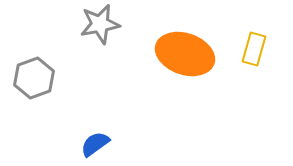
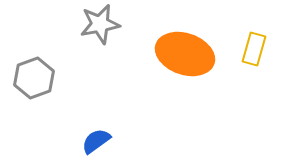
blue semicircle: moved 1 px right, 3 px up
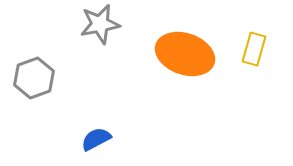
blue semicircle: moved 2 px up; rotated 8 degrees clockwise
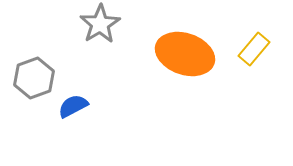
gray star: rotated 21 degrees counterclockwise
yellow rectangle: rotated 24 degrees clockwise
blue semicircle: moved 23 px left, 33 px up
